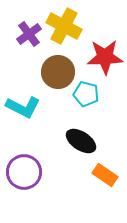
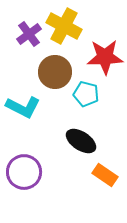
brown circle: moved 3 px left
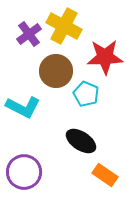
brown circle: moved 1 px right, 1 px up
cyan pentagon: rotated 10 degrees clockwise
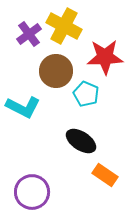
purple circle: moved 8 px right, 20 px down
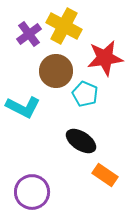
red star: moved 1 px down; rotated 6 degrees counterclockwise
cyan pentagon: moved 1 px left
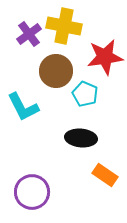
yellow cross: rotated 16 degrees counterclockwise
red star: moved 1 px up
cyan L-shape: rotated 36 degrees clockwise
black ellipse: moved 3 px up; rotated 28 degrees counterclockwise
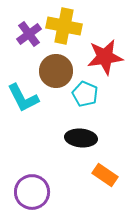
cyan L-shape: moved 9 px up
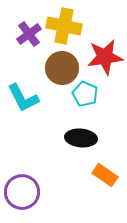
brown circle: moved 6 px right, 3 px up
purple circle: moved 10 px left
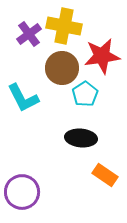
red star: moved 3 px left, 1 px up
cyan pentagon: rotated 15 degrees clockwise
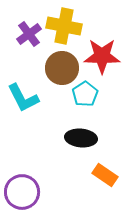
red star: rotated 9 degrees clockwise
